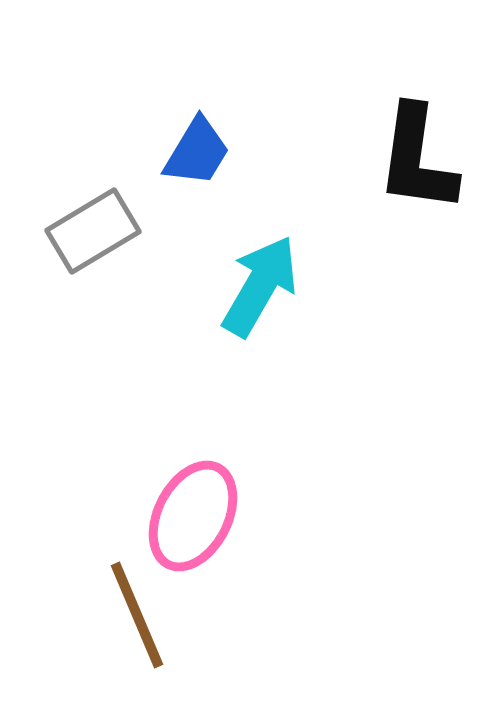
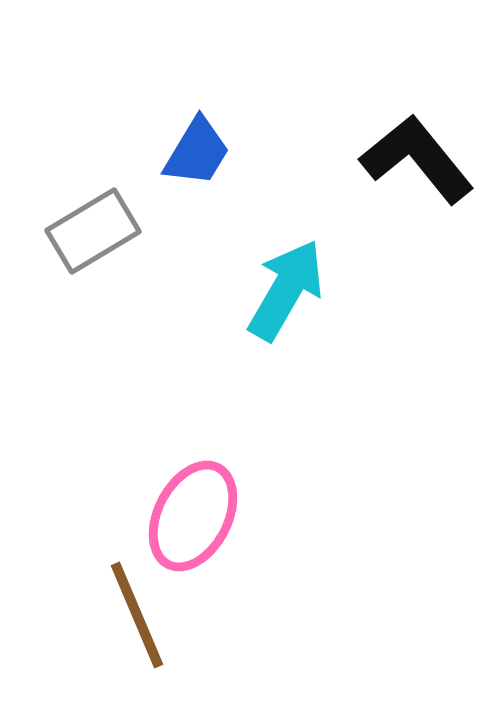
black L-shape: rotated 133 degrees clockwise
cyan arrow: moved 26 px right, 4 px down
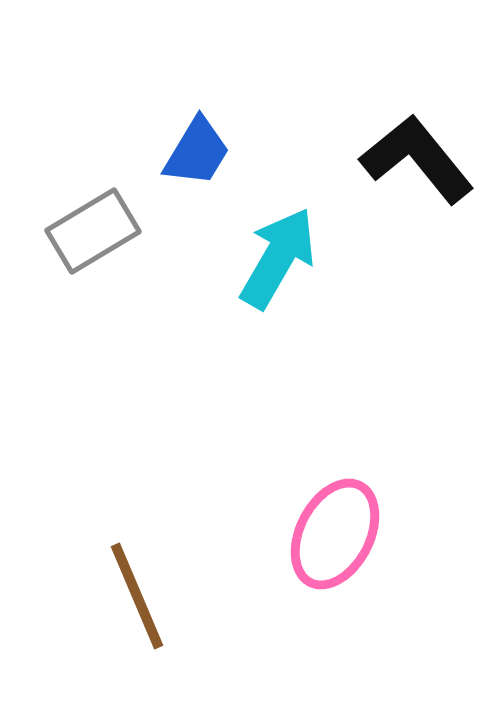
cyan arrow: moved 8 px left, 32 px up
pink ellipse: moved 142 px right, 18 px down
brown line: moved 19 px up
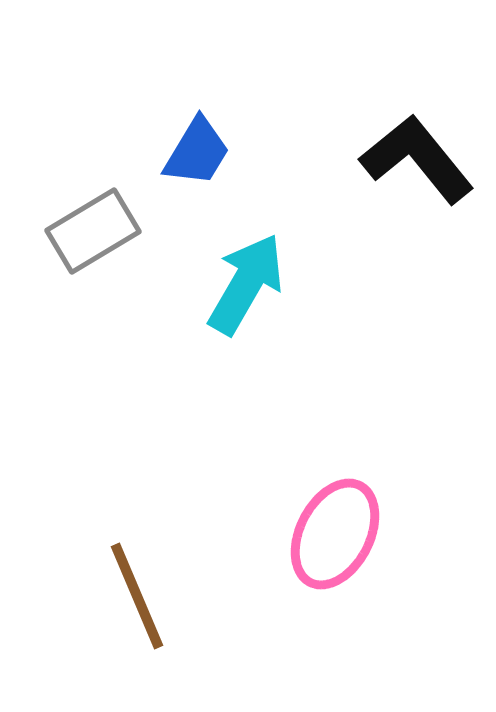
cyan arrow: moved 32 px left, 26 px down
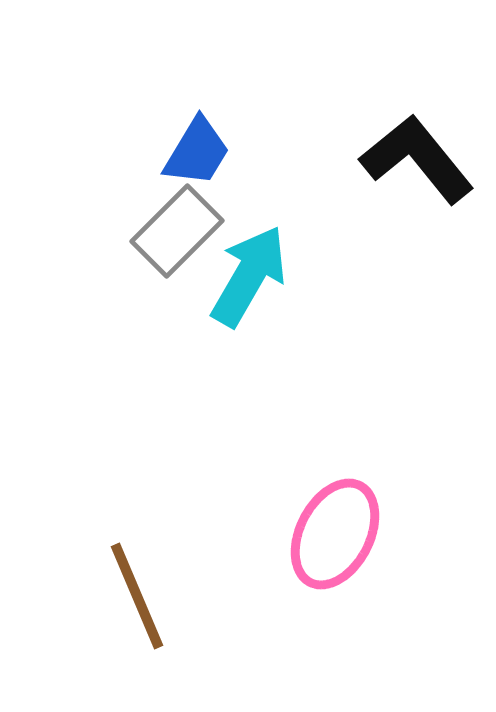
gray rectangle: moved 84 px right; rotated 14 degrees counterclockwise
cyan arrow: moved 3 px right, 8 px up
